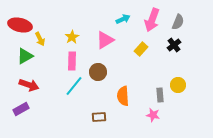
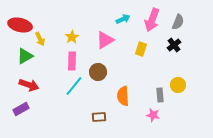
yellow rectangle: rotated 24 degrees counterclockwise
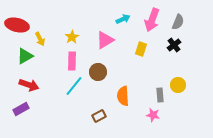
red ellipse: moved 3 px left
brown rectangle: moved 1 px up; rotated 24 degrees counterclockwise
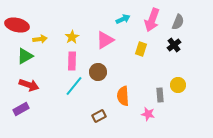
yellow arrow: rotated 72 degrees counterclockwise
pink star: moved 5 px left, 1 px up
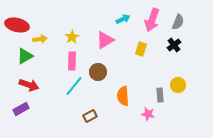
brown rectangle: moved 9 px left
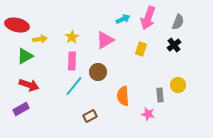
pink arrow: moved 4 px left, 2 px up
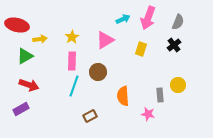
cyan line: rotated 20 degrees counterclockwise
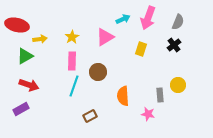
pink triangle: moved 3 px up
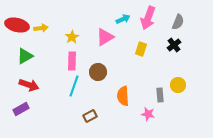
yellow arrow: moved 1 px right, 11 px up
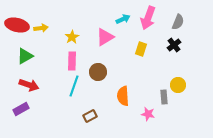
gray rectangle: moved 4 px right, 2 px down
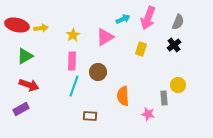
yellow star: moved 1 px right, 2 px up
gray rectangle: moved 1 px down
brown rectangle: rotated 32 degrees clockwise
